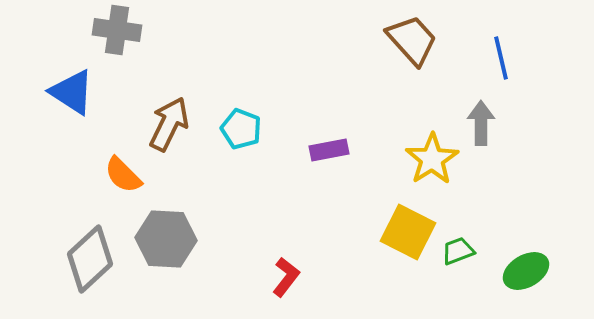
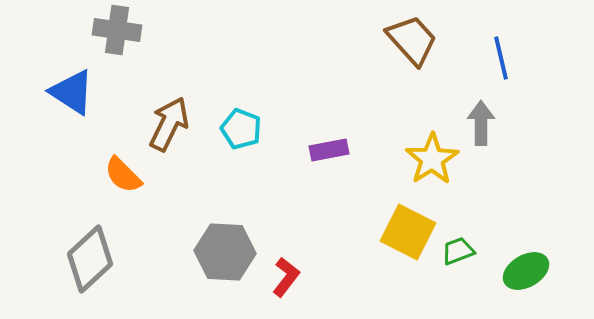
gray hexagon: moved 59 px right, 13 px down
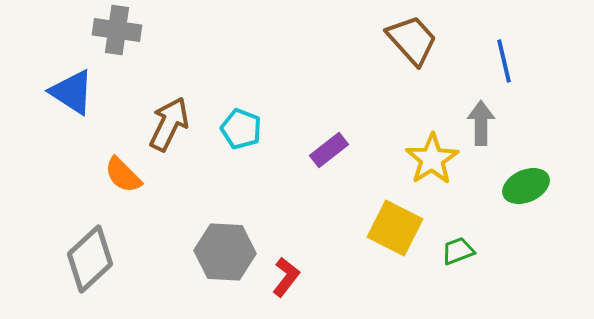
blue line: moved 3 px right, 3 px down
purple rectangle: rotated 27 degrees counterclockwise
yellow square: moved 13 px left, 4 px up
green ellipse: moved 85 px up; rotated 6 degrees clockwise
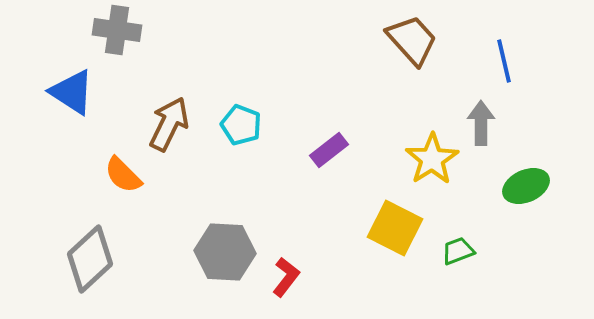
cyan pentagon: moved 4 px up
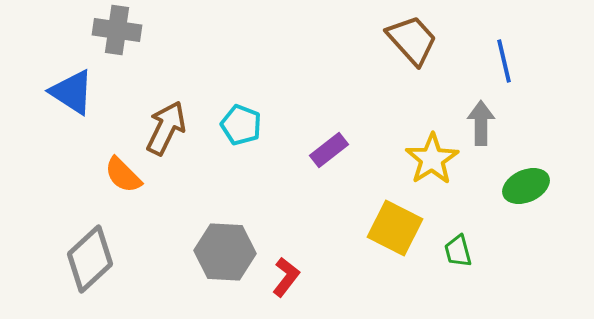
brown arrow: moved 3 px left, 4 px down
green trapezoid: rotated 84 degrees counterclockwise
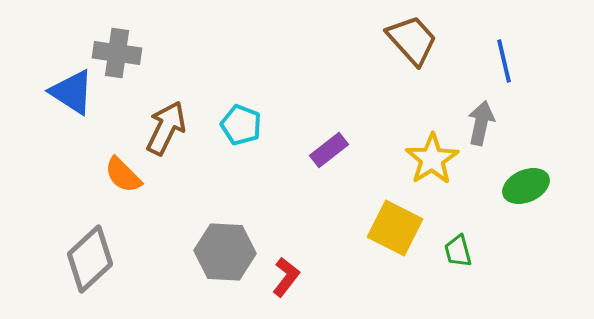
gray cross: moved 23 px down
gray arrow: rotated 12 degrees clockwise
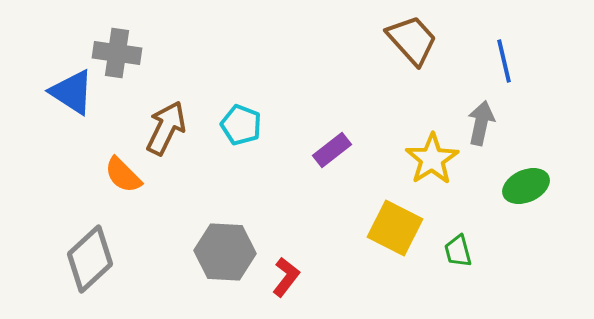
purple rectangle: moved 3 px right
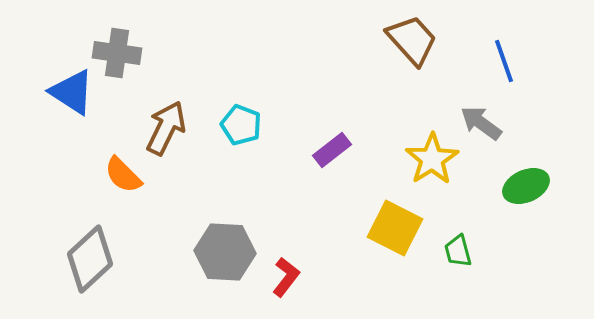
blue line: rotated 6 degrees counterclockwise
gray arrow: rotated 66 degrees counterclockwise
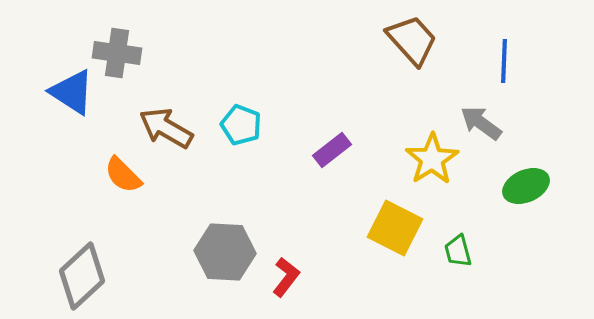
blue line: rotated 21 degrees clockwise
brown arrow: rotated 86 degrees counterclockwise
gray diamond: moved 8 px left, 17 px down
